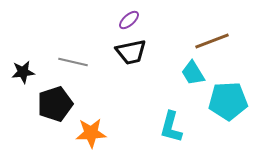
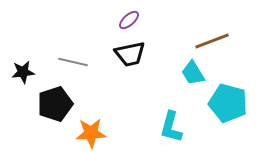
black trapezoid: moved 1 px left, 2 px down
cyan pentagon: moved 2 px down; rotated 18 degrees clockwise
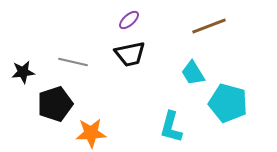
brown line: moved 3 px left, 15 px up
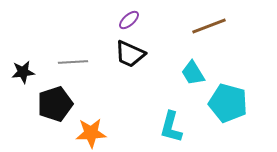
black trapezoid: rotated 36 degrees clockwise
gray line: rotated 16 degrees counterclockwise
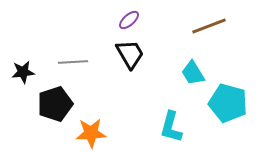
black trapezoid: rotated 144 degrees counterclockwise
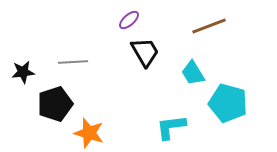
black trapezoid: moved 15 px right, 2 px up
cyan L-shape: rotated 68 degrees clockwise
orange star: moved 2 px left; rotated 20 degrees clockwise
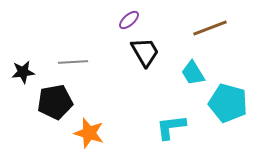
brown line: moved 1 px right, 2 px down
black pentagon: moved 2 px up; rotated 8 degrees clockwise
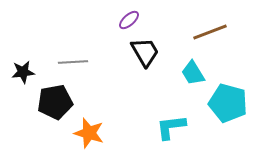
brown line: moved 4 px down
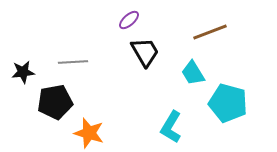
cyan L-shape: rotated 52 degrees counterclockwise
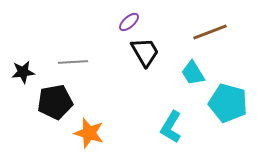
purple ellipse: moved 2 px down
